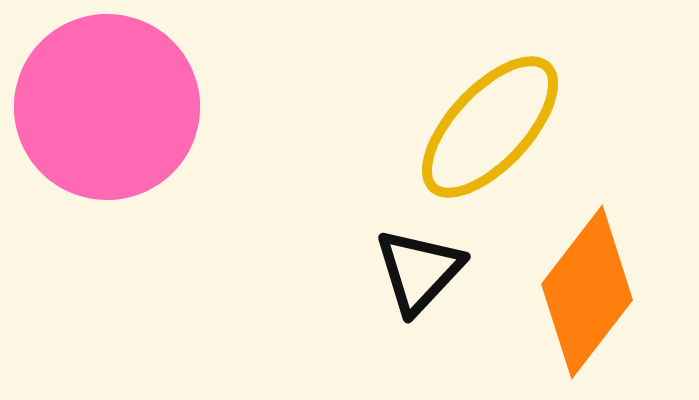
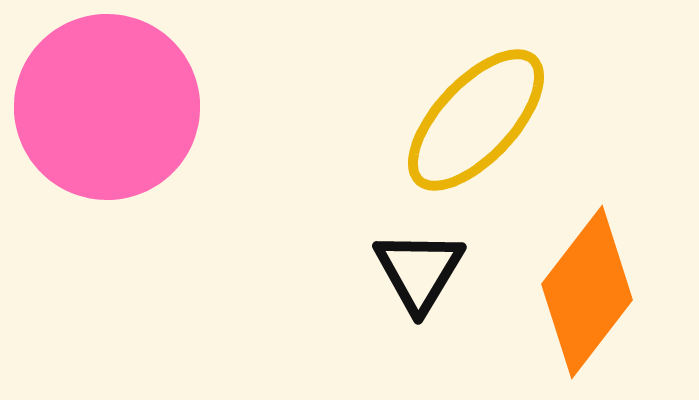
yellow ellipse: moved 14 px left, 7 px up
black triangle: rotated 12 degrees counterclockwise
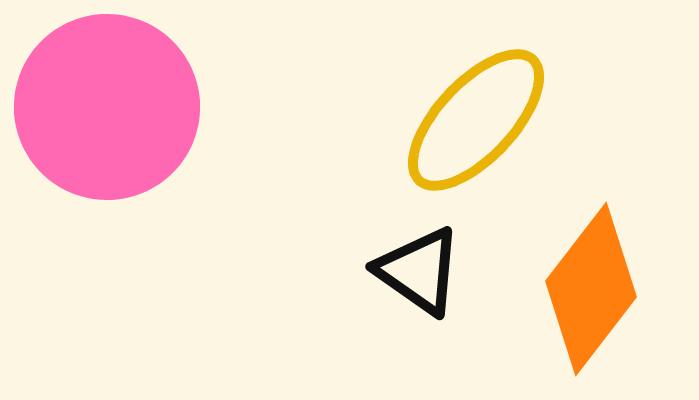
black triangle: rotated 26 degrees counterclockwise
orange diamond: moved 4 px right, 3 px up
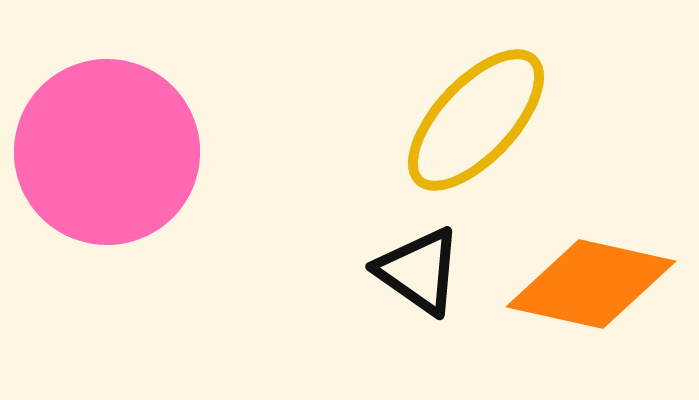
pink circle: moved 45 px down
orange diamond: moved 5 px up; rotated 65 degrees clockwise
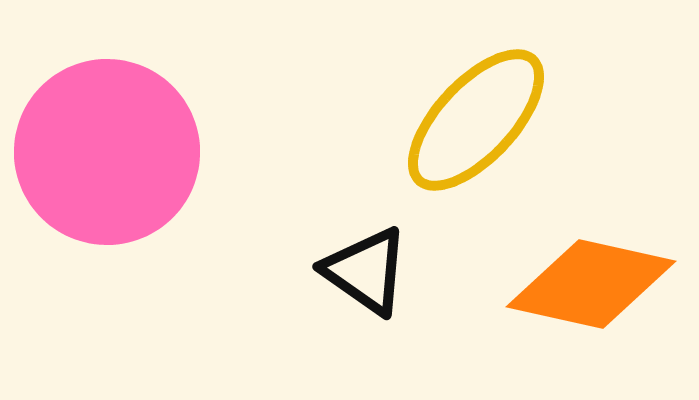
black triangle: moved 53 px left
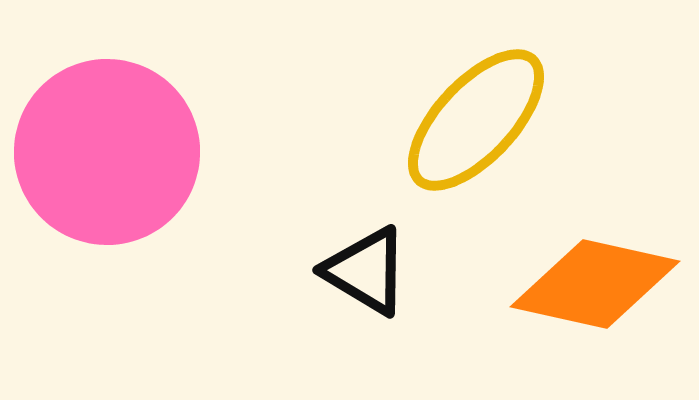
black triangle: rotated 4 degrees counterclockwise
orange diamond: moved 4 px right
